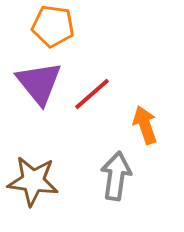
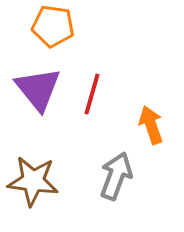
purple triangle: moved 1 px left, 6 px down
red line: rotated 33 degrees counterclockwise
orange arrow: moved 6 px right
gray arrow: rotated 12 degrees clockwise
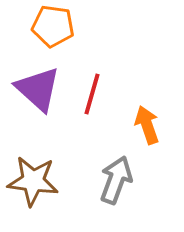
purple triangle: rotated 9 degrees counterclockwise
orange arrow: moved 4 px left
gray arrow: moved 4 px down
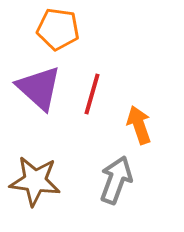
orange pentagon: moved 5 px right, 3 px down
purple triangle: moved 1 px right, 1 px up
orange arrow: moved 8 px left
brown star: moved 2 px right
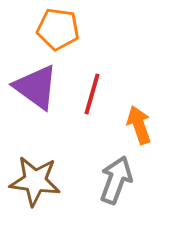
purple triangle: moved 3 px left, 1 px up; rotated 6 degrees counterclockwise
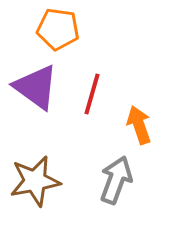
brown star: rotated 18 degrees counterclockwise
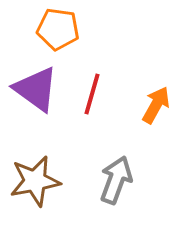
purple triangle: moved 2 px down
orange arrow: moved 17 px right, 20 px up; rotated 48 degrees clockwise
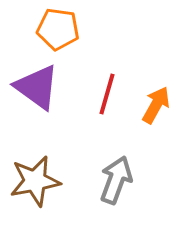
purple triangle: moved 1 px right, 2 px up
red line: moved 15 px right
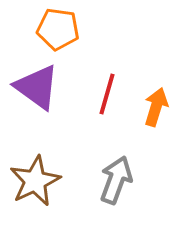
orange arrow: moved 2 px down; rotated 12 degrees counterclockwise
brown star: rotated 15 degrees counterclockwise
